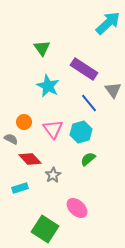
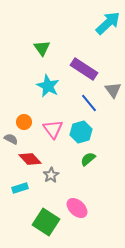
gray star: moved 2 px left
green square: moved 1 px right, 7 px up
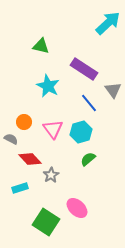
green triangle: moved 1 px left, 2 px up; rotated 42 degrees counterclockwise
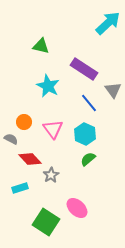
cyan hexagon: moved 4 px right, 2 px down; rotated 20 degrees counterclockwise
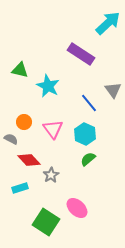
green triangle: moved 21 px left, 24 px down
purple rectangle: moved 3 px left, 15 px up
red diamond: moved 1 px left, 1 px down
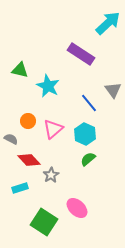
orange circle: moved 4 px right, 1 px up
pink triangle: rotated 25 degrees clockwise
green square: moved 2 px left
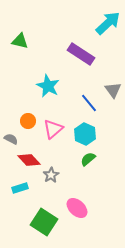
green triangle: moved 29 px up
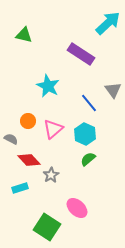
green triangle: moved 4 px right, 6 px up
green square: moved 3 px right, 5 px down
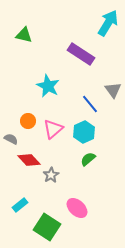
cyan arrow: rotated 16 degrees counterclockwise
blue line: moved 1 px right, 1 px down
cyan hexagon: moved 1 px left, 2 px up; rotated 10 degrees clockwise
cyan rectangle: moved 17 px down; rotated 21 degrees counterclockwise
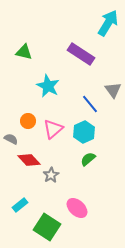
green triangle: moved 17 px down
